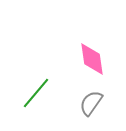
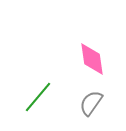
green line: moved 2 px right, 4 px down
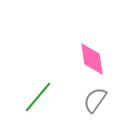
gray semicircle: moved 4 px right, 3 px up
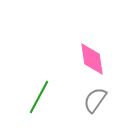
green line: moved 1 px right; rotated 12 degrees counterclockwise
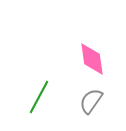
gray semicircle: moved 4 px left, 1 px down
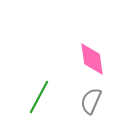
gray semicircle: rotated 12 degrees counterclockwise
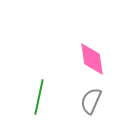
green line: rotated 16 degrees counterclockwise
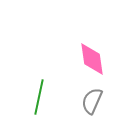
gray semicircle: moved 1 px right
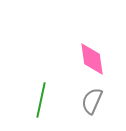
green line: moved 2 px right, 3 px down
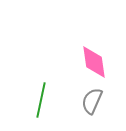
pink diamond: moved 2 px right, 3 px down
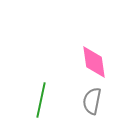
gray semicircle: rotated 12 degrees counterclockwise
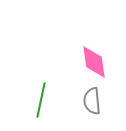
gray semicircle: rotated 16 degrees counterclockwise
